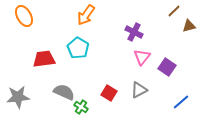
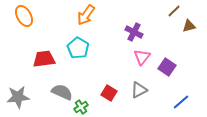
gray semicircle: moved 2 px left
green cross: rotated 24 degrees clockwise
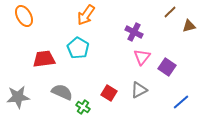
brown line: moved 4 px left, 1 px down
green cross: moved 2 px right; rotated 24 degrees counterclockwise
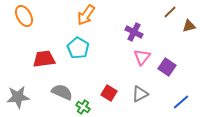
gray triangle: moved 1 px right, 4 px down
